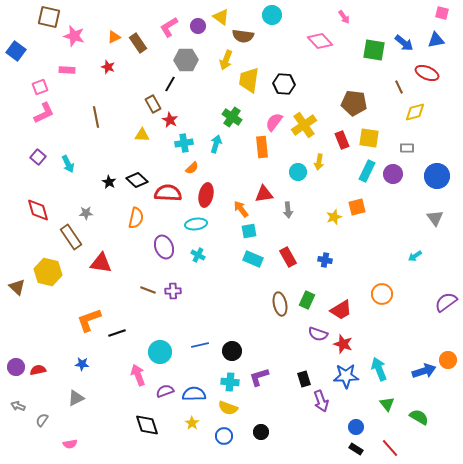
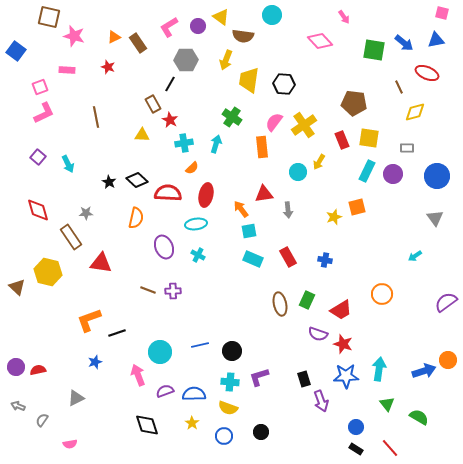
yellow arrow at (319, 162): rotated 21 degrees clockwise
blue star at (82, 364): moved 13 px right, 2 px up; rotated 24 degrees counterclockwise
cyan arrow at (379, 369): rotated 30 degrees clockwise
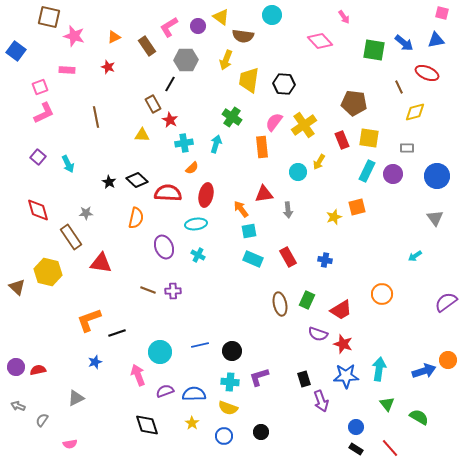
brown rectangle at (138, 43): moved 9 px right, 3 px down
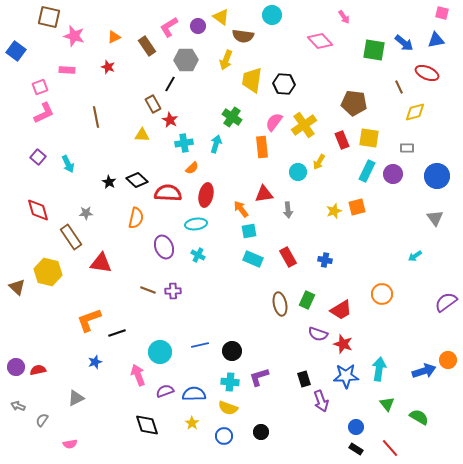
yellow trapezoid at (249, 80): moved 3 px right
yellow star at (334, 217): moved 6 px up
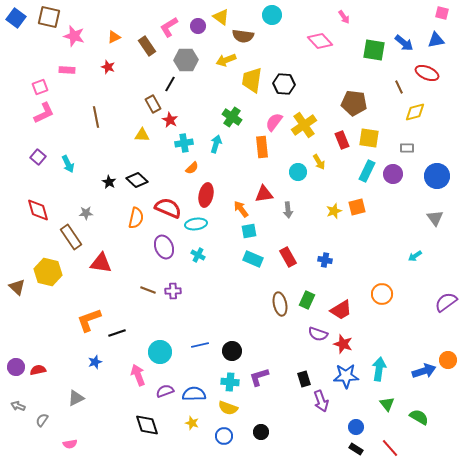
blue square at (16, 51): moved 33 px up
yellow arrow at (226, 60): rotated 48 degrees clockwise
yellow arrow at (319, 162): rotated 63 degrees counterclockwise
red semicircle at (168, 193): moved 15 px down; rotated 20 degrees clockwise
yellow star at (192, 423): rotated 16 degrees counterclockwise
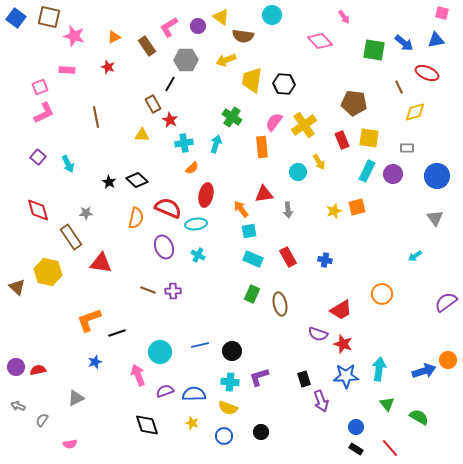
green rectangle at (307, 300): moved 55 px left, 6 px up
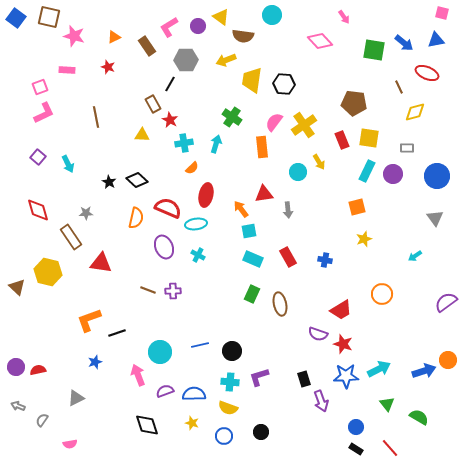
yellow star at (334, 211): moved 30 px right, 28 px down
cyan arrow at (379, 369): rotated 55 degrees clockwise
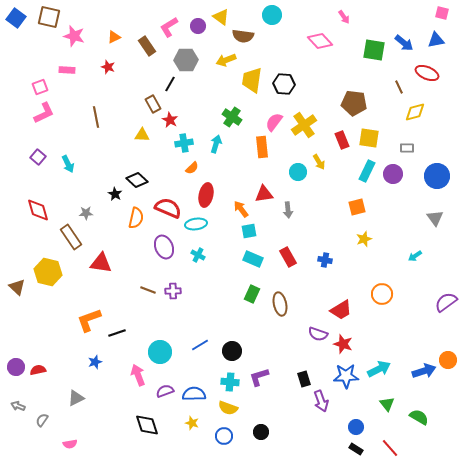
black star at (109, 182): moved 6 px right, 12 px down
blue line at (200, 345): rotated 18 degrees counterclockwise
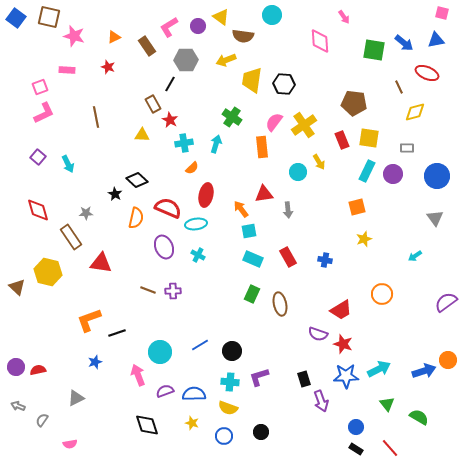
pink diamond at (320, 41): rotated 40 degrees clockwise
